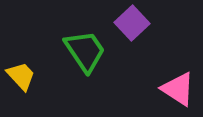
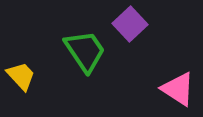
purple square: moved 2 px left, 1 px down
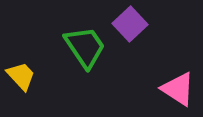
green trapezoid: moved 4 px up
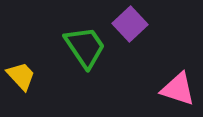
pink triangle: rotated 15 degrees counterclockwise
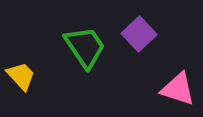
purple square: moved 9 px right, 10 px down
